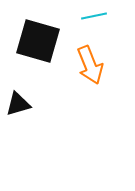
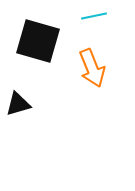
orange arrow: moved 2 px right, 3 px down
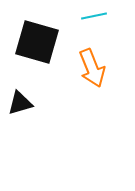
black square: moved 1 px left, 1 px down
black triangle: moved 2 px right, 1 px up
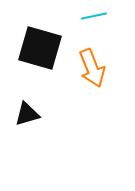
black square: moved 3 px right, 6 px down
black triangle: moved 7 px right, 11 px down
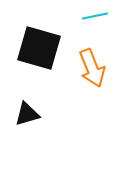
cyan line: moved 1 px right
black square: moved 1 px left
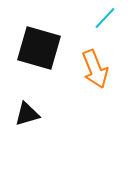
cyan line: moved 10 px right, 2 px down; rotated 35 degrees counterclockwise
orange arrow: moved 3 px right, 1 px down
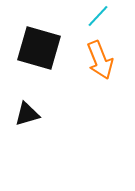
cyan line: moved 7 px left, 2 px up
orange arrow: moved 5 px right, 9 px up
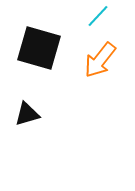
orange arrow: rotated 60 degrees clockwise
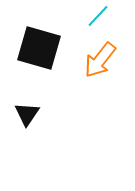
black triangle: rotated 40 degrees counterclockwise
